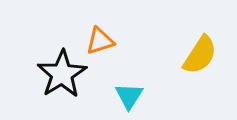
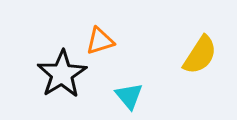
cyan triangle: rotated 12 degrees counterclockwise
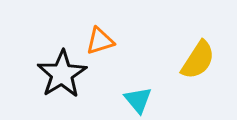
yellow semicircle: moved 2 px left, 5 px down
cyan triangle: moved 9 px right, 4 px down
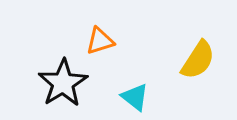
black star: moved 1 px right, 9 px down
cyan triangle: moved 3 px left, 3 px up; rotated 12 degrees counterclockwise
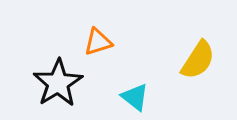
orange triangle: moved 2 px left, 1 px down
black star: moved 5 px left
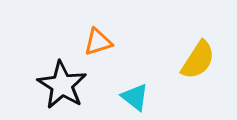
black star: moved 4 px right, 2 px down; rotated 9 degrees counterclockwise
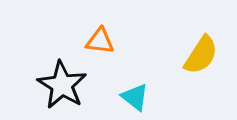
orange triangle: moved 2 px right, 1 px up; rotated 24 degrees clockwise
yellow semicircle: moved 3 px right, 5 px up
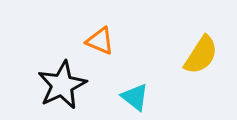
orange triangle: rotated 16 degrees clockwise
black star: rotated 15 degrees clockwise
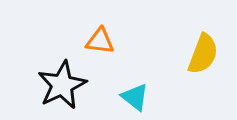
orange triangle: rotated 16 degrees counterclockwise
yellow semicircle: moved 2 px right, 1 px up; rotated 12 degrees counterclockwise
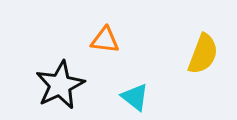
orange triangle: moved 5 px right, 1 px up
black star: moved 2 px left
